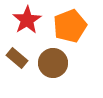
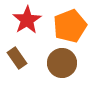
brown rectangle: rotated 15 degrees clockwise
brown circle: moved 9 px right
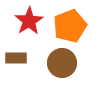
red star: moved 2 px right, 1 px down
brown rectangle: moved 1 px left; rotated 55 degrees counterclockwise
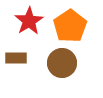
orange pentagon: rotated 12 degrees counterclockwise
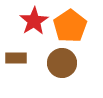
red star: moved 5 px right
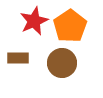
red star: rotated 8 degrees clockwise
brown rectangle: moved 2 px right
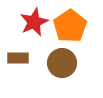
red star: moved 1 px down
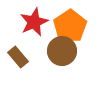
brown rectangle: moved 1 px up; rotated 50 degrees clockwise
brown circle: moved 12 px up
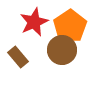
brown circle: moved 1 px up
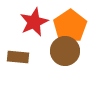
brown circle: moved 3 px right, 1 px down
brown rectangle: rotated 45 degrees counterclockwise
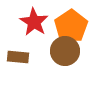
red star: rotated 16 degrees counterclockwise
orange pentagon: moved 1 px right
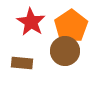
red star: moved 3 px left
brown rectangle: moved 4 px right, 6 px down
